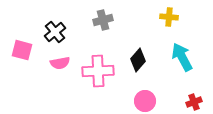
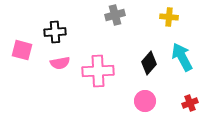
gray cross: moved 12 px right, 5 px up
black cross: rotated 35 degrees clockwise
black diamond: moved 11 px right, 3 px down
red cross: moved 4 px left, 1 px down
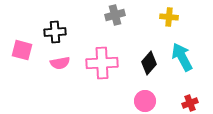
pink cross: moved 4 px right, 8 px up
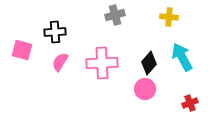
pink semicircle: moved 1 px up; rotated 132 degrees clockwise
pink circle: moved 12 px up
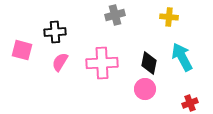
black diamond: rotated 30 degrees counterclockwise
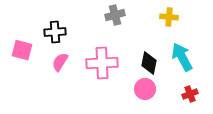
red cross: moved 9 px up
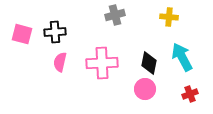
pink square: moved 16 px up
pink semicircle: rotated 18 degrees counterclockwise
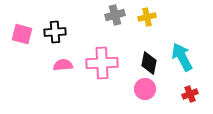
yellow cross: moved 22 px left; rotated 18 degrees counterclockwise
pink semicircle: moved 3 px right, 3 px down; rotated 72 degrees clockwise
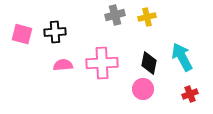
pink circle: moved 2 px left
